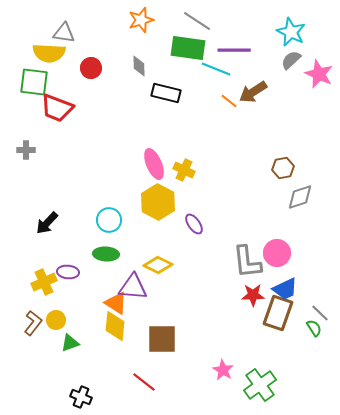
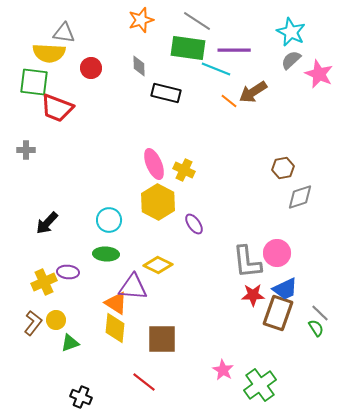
yellow diamond at (115, 326): moved 2 px down
green semicircle at (314, 328): moved 2 px right
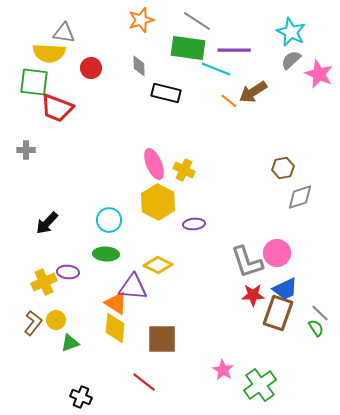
purple ellipse at (194, 224): rotated 60 degrees counterclockwise
gray L-shape at (247, 262): rotated 12 degrees counterclockwise
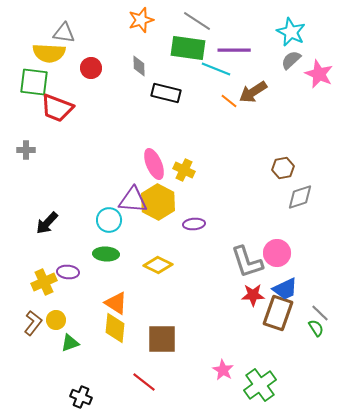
purple triangle at (133, 287): moved 87 px up
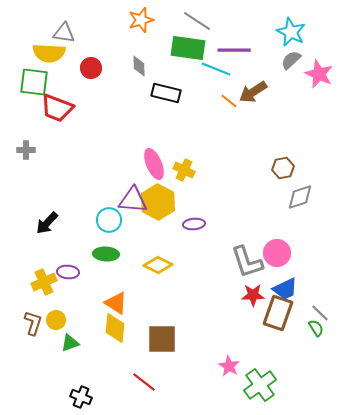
brown L-shape at (33, 323): rotated 20 degrees counterclockwise
pink star at (223, 370): moved 6 px right, 4 px up
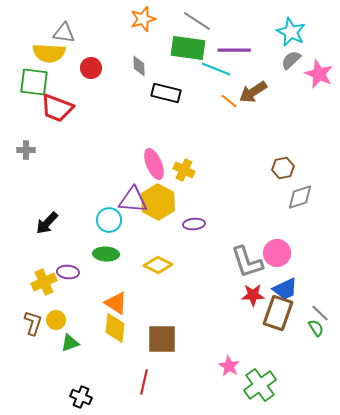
orange star at (141, 20): moved 2 px right, 1 px up
red line at (144, 382): rotated 65 degrees clockwise
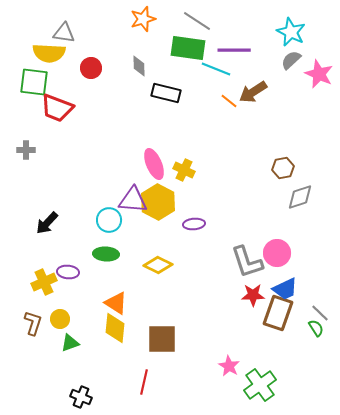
yellow circle at (56, 320): moved 4 px right, 1 px up
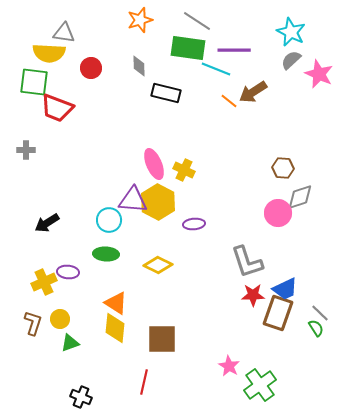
orange star at (143, 19): moved 3 px left, 1 px down
brown hexagon at (283, 168): rotated 15 degrees clockwise
black arrow at (47, 223): rotated 15 degrees clockwise
pink circle at (277, 253): moved 1 px right, 40 px up
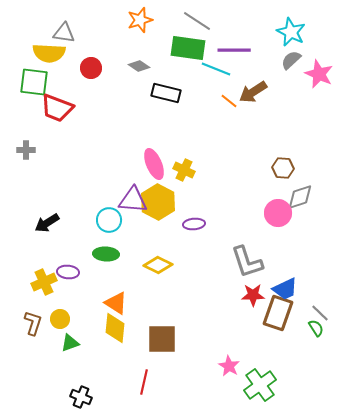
gray diamond at (139, 66): rotated 55 degrees counterclockwise
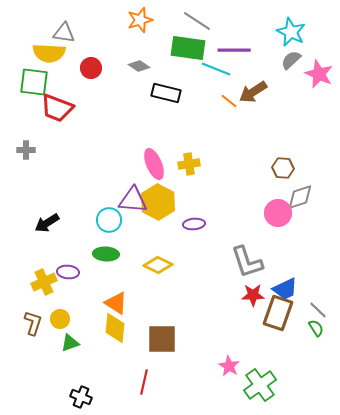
yellow cross at (184, 170): moved 5 px right, 6 px up; rotated 35 degrees counterclockwise
gray line at (320, 313): moved 2 px left, 3 px up
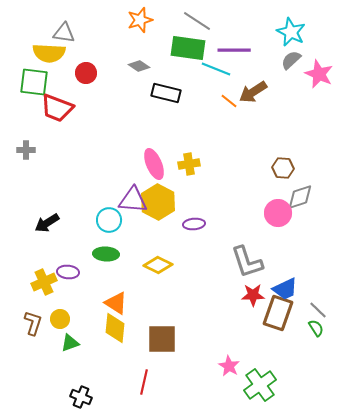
red circle at (91, 68): moved 5 px left, 5 px down
